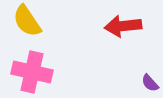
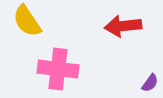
pink cross: moved 26 px right, 3 px up; rotated 6 degrees counterclockwise
purple semicircle: rotated 102 degrees counterclockwise
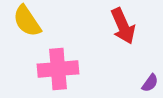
red arrow: rotated 108 degrees counterclockwise
pink cross: rotated 12 degrees counterclockwise
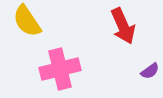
pink cross: moved 2 px right; rotated 9 degrees counterclockwise
purple semicircle: moved 12 px up; rotated 18 degrees clockwise
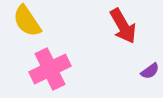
red arrow: rotated 6 degrees counterclockwise
pink cross: moved 10 px left; rotated 12 degrees counterclockwise
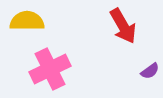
yellow semicircle: rotated 124 degrees clockwise
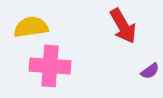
yellow semicircle: moved 4 px right, 6 px down; rotated 8 degrees counterclockwise
pink cross: moved 3 px up; rotated 30 degrees clockwise
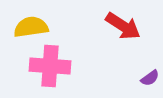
red arrow: rotated 27 degrees counterclockwise
purple semicircle: moved 7 px down
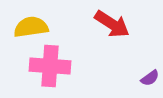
red arrow: moved 11 px left, 2 px up
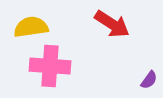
purple semicircle: moved 1 px left, 2 px down; rotated 18 degrees counterclockwise
